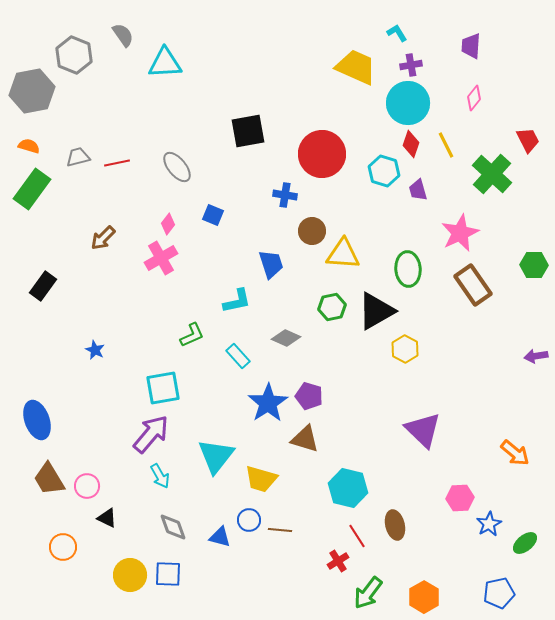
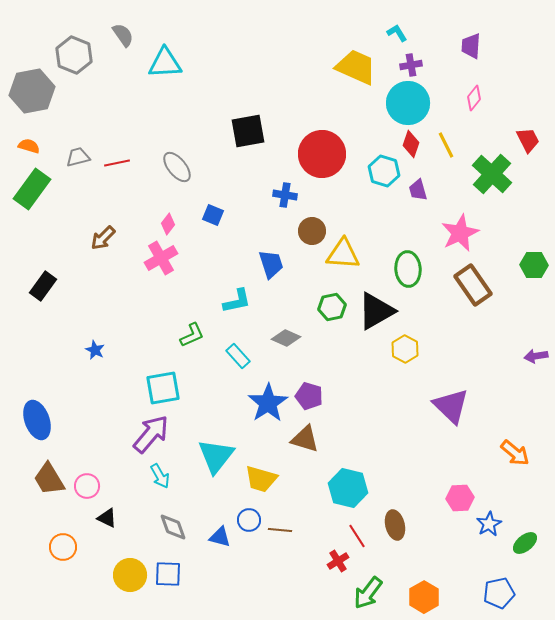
purple triangle at (423, 430): moved 28 px right, 24 px up
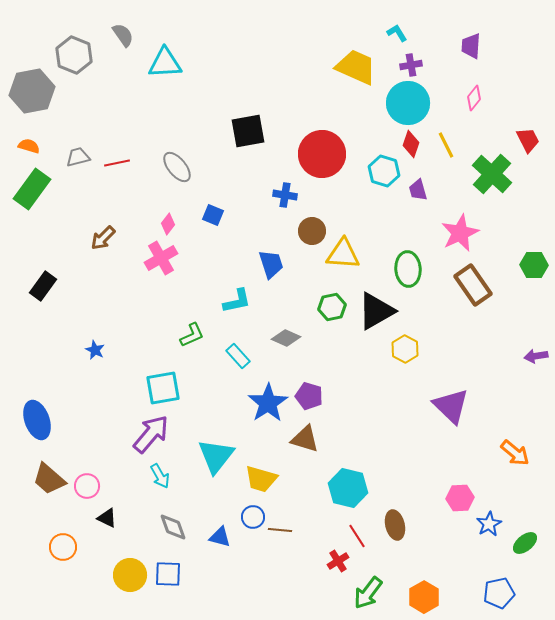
brown trapezoid at (49, 479): rotated 18 degrees counterclockwise
blue circle at (249, 520): moved 4 px right, 3 px up
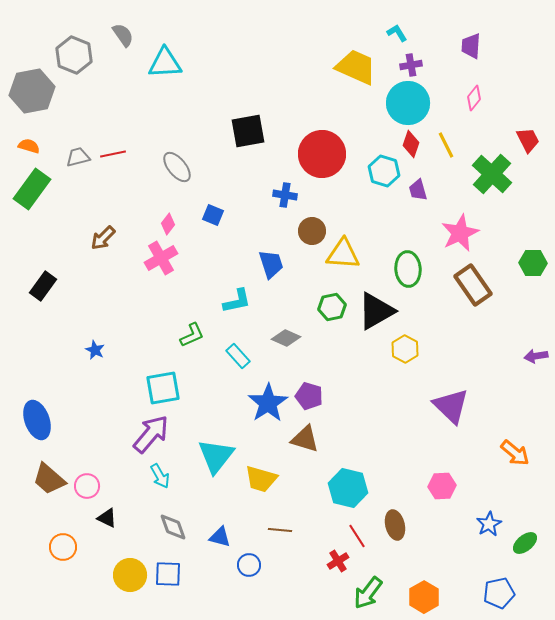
red line at (117, 163): moved 4 px left, 9 px up
green hexagon at (534, 265): moved 1 px left, 2 px up
pink hexagon at (460, 498): moved 18 px left, 12 px up
blue circle at (253, 517): moved 4 px left, 48 px down
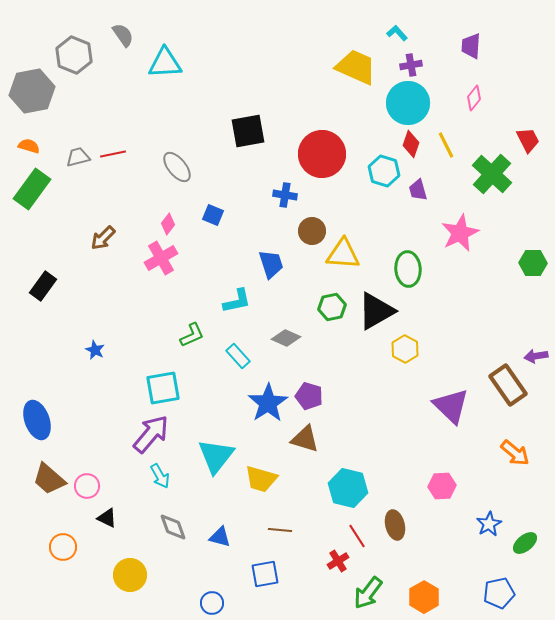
cyan L-shape at (397, 33): rotated 10 degrees counterclockwise
brown rectangle at (473, 285): moved 35 px right, 100 px down
blue circle at (249, 565): moved 37 px left, 38 px down
blue square at (168, 574): moved 97 px right; rotated 12 degrees counterclockwise
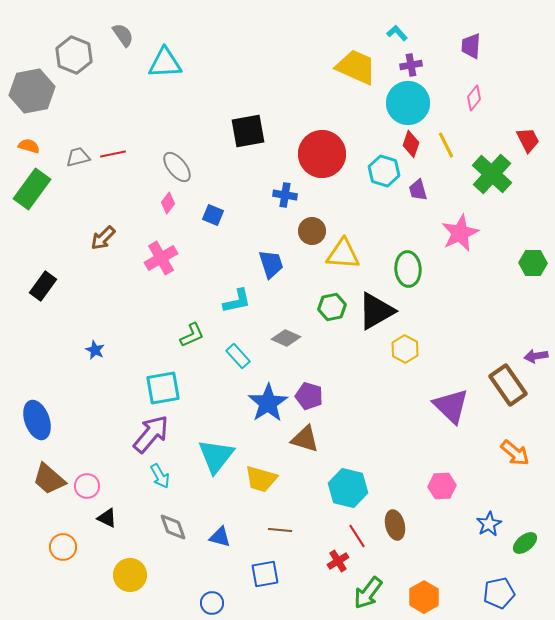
pink diamond at (168, 224): moved 21 px up
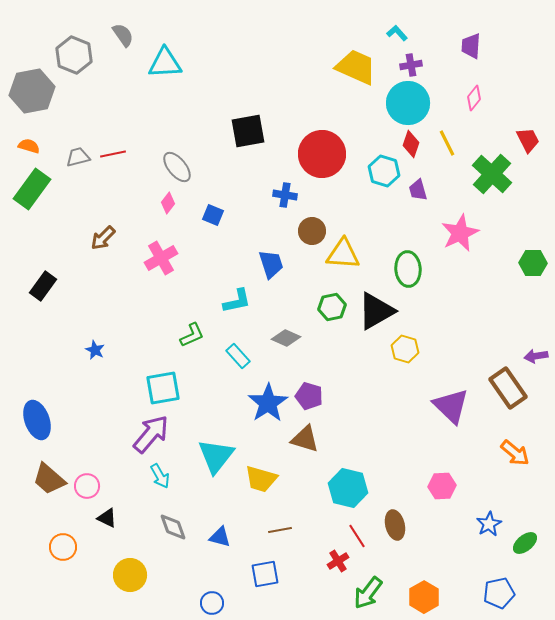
yellow line at (446, 145): moved 1 px right, 2 px up
yellow hexagon at (405, 349): rotated 12 degrees counterclockwise
brown rectangle at (508, 385): moved 3 px down
brown line at (280, 530): rotated 15 degrees counterclockwise
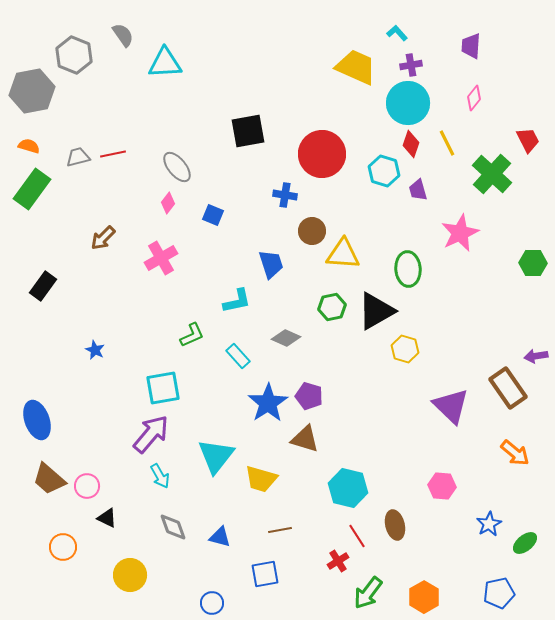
pink hexagon at (442, 486): rotated 8 degrees clockwise
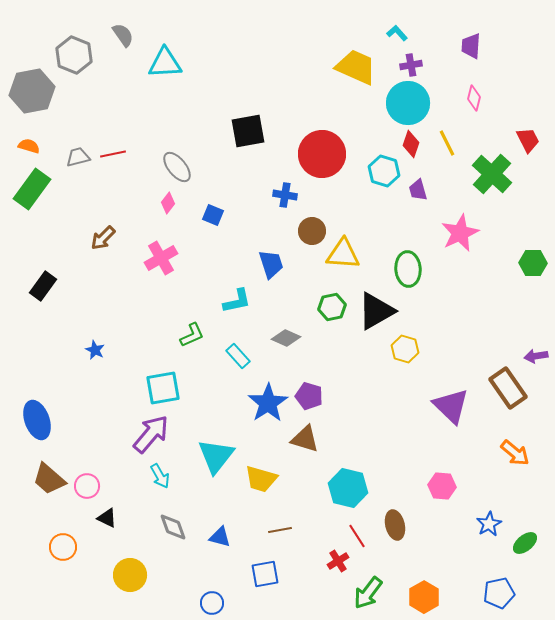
pink diamond at (474, 98): rotated 25 degrees counterclockwise
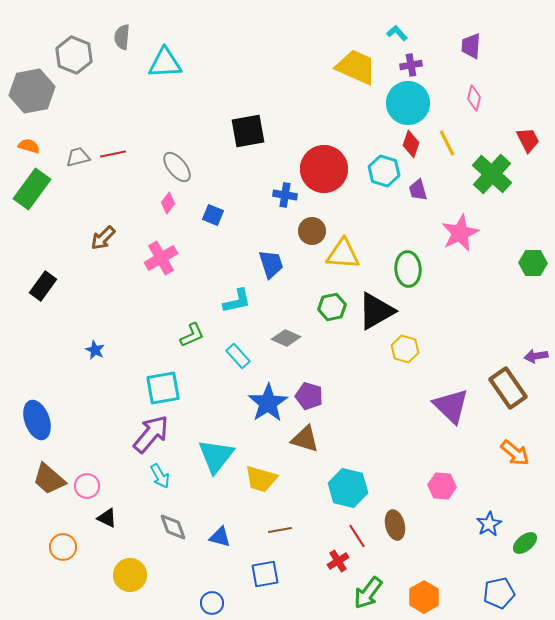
gray semicircle at (123, 35): moved 1 px left, 2 px down; rotated 140 degrees counterclockwise
red circle at (322, 154): moved 2 px right, 15 px down
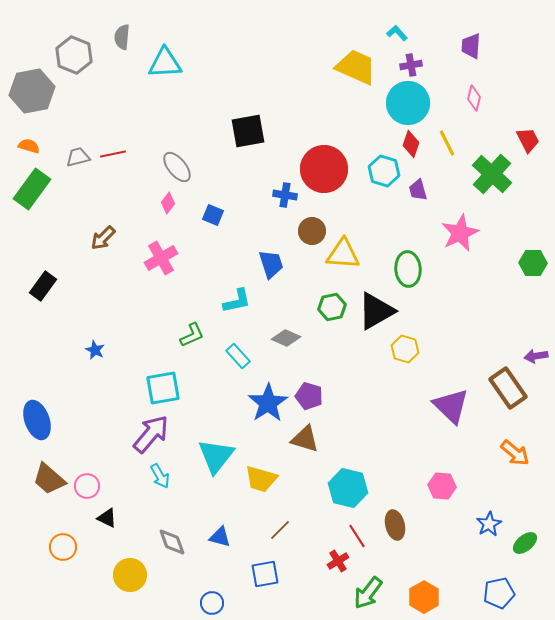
gray diamond at (173, 527): moved 1 px left, 15 px down
brown line at (280, 530): rotated 35 degrees counterclockwise
